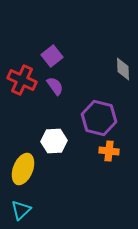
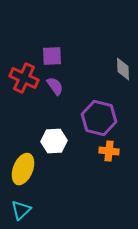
purple square: rotated 35 degrees clockwise
red cross: moved 2 px right, 2 px up
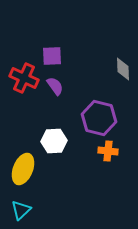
orange cross: moved 1 px left
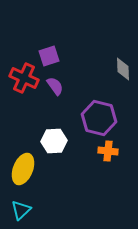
purple square: moved 3 px left; rotated 15 degrees counterclockwise
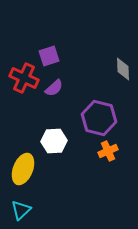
purple semicircle: moved 1 px left, 2 px down; rotated 84 degrees clockwise
orange cross: rotated 30 degrees counterclockwise
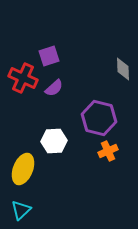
red cross: moved 1 px left
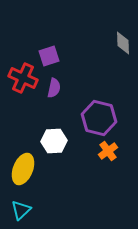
gray diamond: moved 26 px up
purple semicircle: rotated 36 degrees counterclockwise
orange cross: rotated 12 degrees counterclockwise
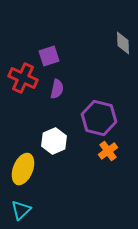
purple semicircle: moved 3 px right, 1 px down
white hexagon: rotated 20 degrees counterclockwise
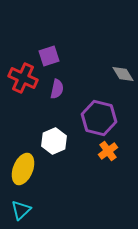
gray diamond: moved 31 px down; rotated 30 degrees counterclockwise
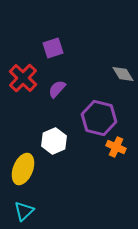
purple square: moved 4 px right, 8 px up
red cross: rotated 20 degrees clockwise
purple semicircle: rotated 150 degrees counterclockwise
orange cross: moved 8 px right, 4 px up; rotated 30 degrees counterclockwise
cyan triangle: moved 3 px right, 1 px down
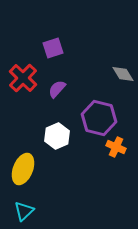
white hexagon: moved 3 px right, 5 px up
